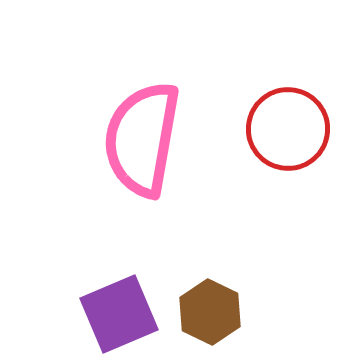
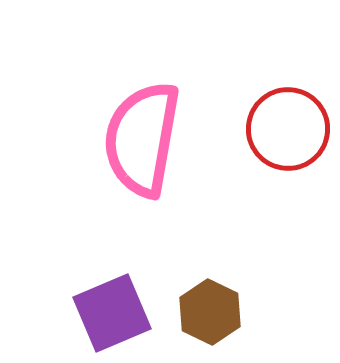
purple square: moved 7 px left, 1 px up
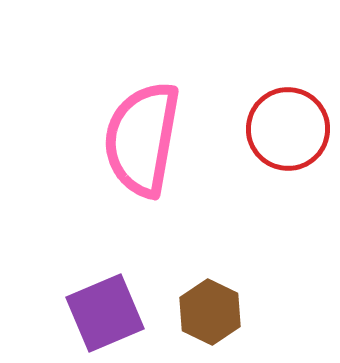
purple square: moved 7 px left
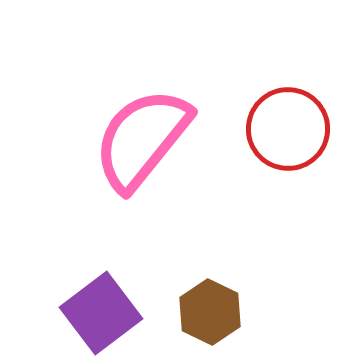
pink semicircle: rotated 29 degrees clockwise
purple square: moved 4 px left; rotated 14 degrees counterclockwise
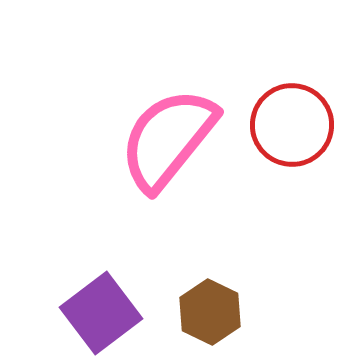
red circle: moved 4 px right, 4 px up
pink semicircle: moved 26 px right
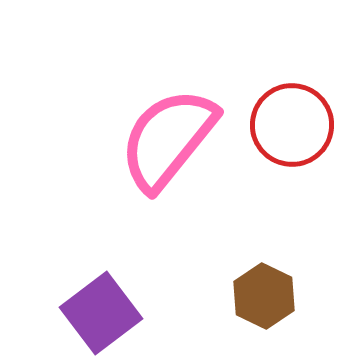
brown hexagon: moved 54 px right, 16 px up
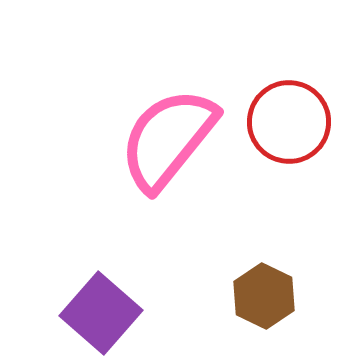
red circle: moved 3 px left, 3 px up
purple square: rotated 12 degrees counterclockwise
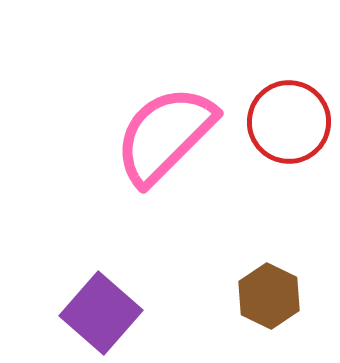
pink semicircle: moved 3 px left, 4 px up; rotated 6 degrees clockwise
brown hexagon: moved 5 px right
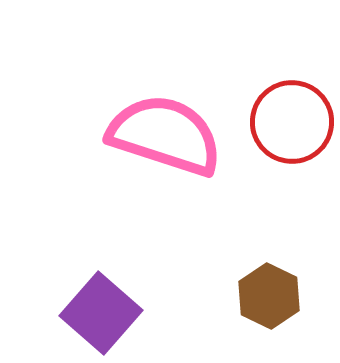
red circle: moved 3 px right
pink semicircle: rotated 63 degrees clockwise
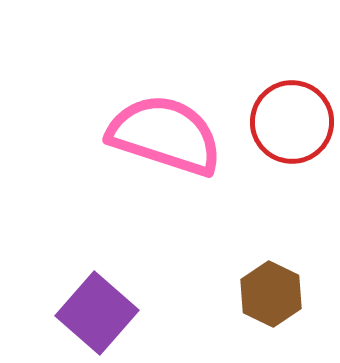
brown hexagon: moved 2 px right, 2 px up
purple square: moved 4 px left
